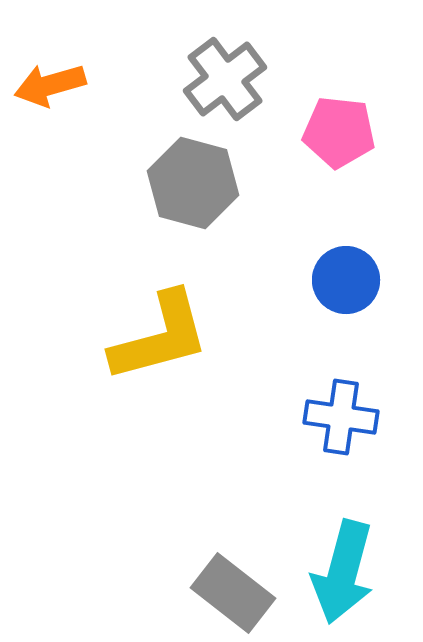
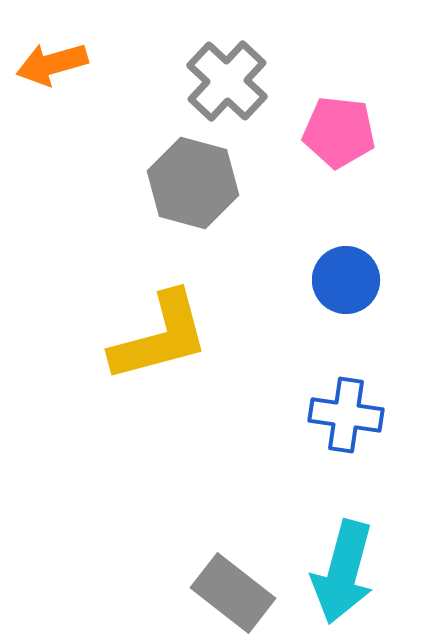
gray cross: moved 2 px right, 2 px down; rotated 10 degrees counterclockwise
orange arrow: moved 2 px right, 21 px up
blue cross: moved 5 px right, 2 px up
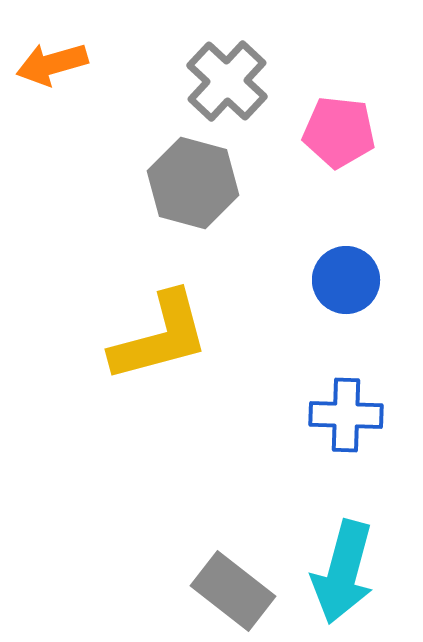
blue cross: rotated 6 degrees counterclockwise
gray rectangle: moved 2 px up
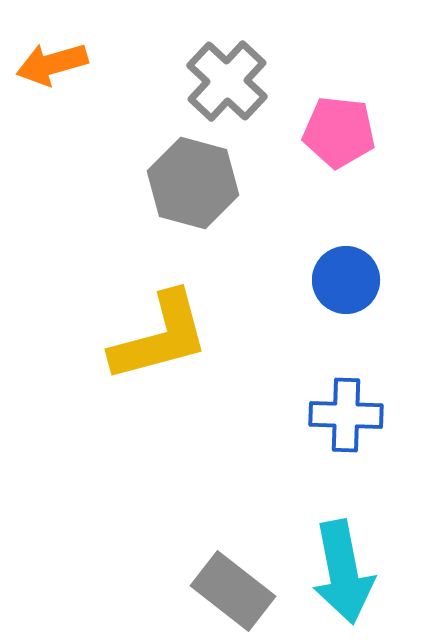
cyan arrow: rotated 26 degrees counterclockwise
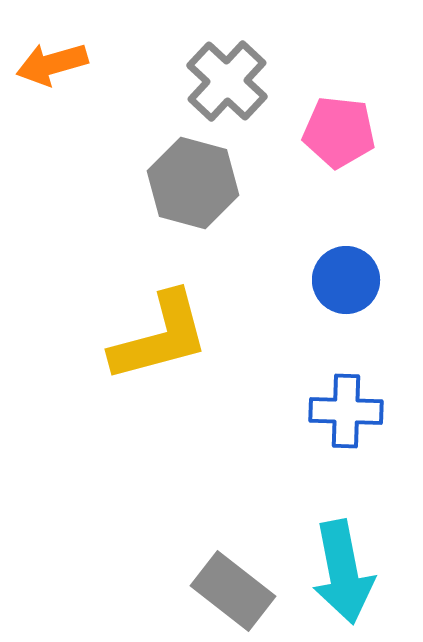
blue cross: moved 4 px up
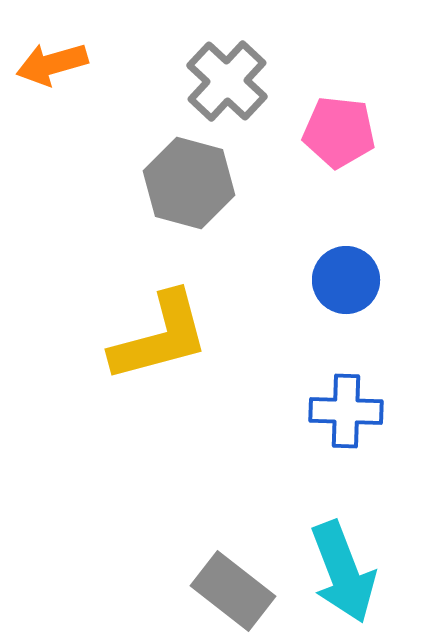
gray hexagon: moved 4 px left
cyan arrow: rotated 10 degrees counterclockwise
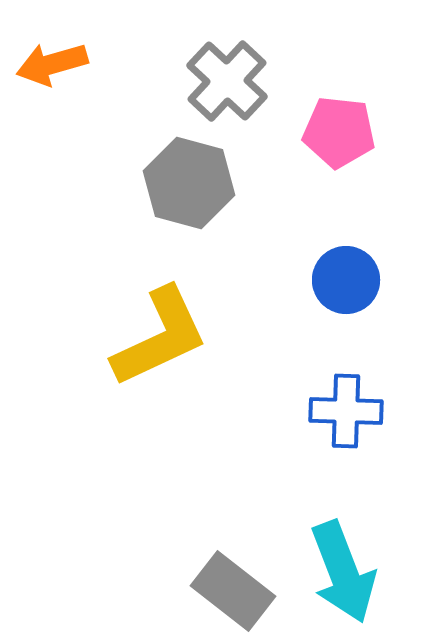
yellow L-shape: rotated 10 degrees counterclockwise
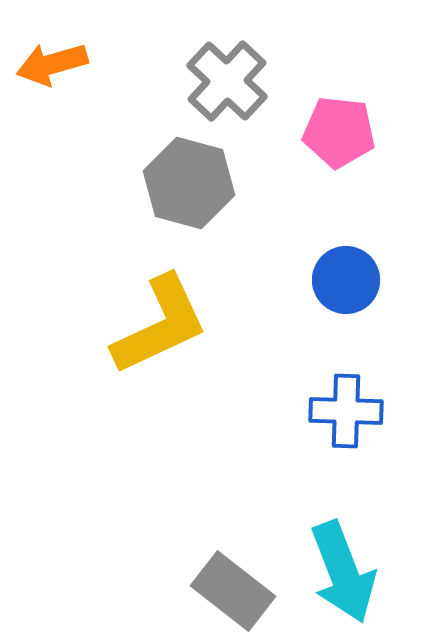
yellow L-shape: moved 12 px up
